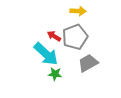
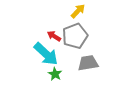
yellow arrow: rotated 49 degrees counterclockwise
gray pentagon: moved 1 px up
gray trapezoid: rotated 20 degrees clockwise
green star: rotated 24 degrees clockwise
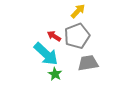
gray pentagon: moved 2 px right
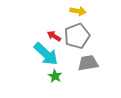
yellow arrow: rotated 56 degrees clockwise
green star: moved 2 px down
